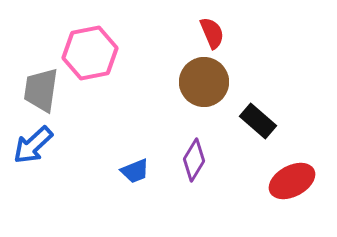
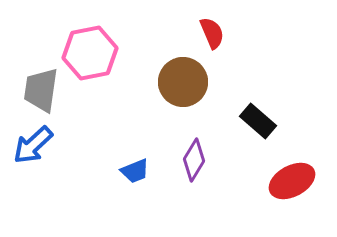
brown circle: moved 21 px left
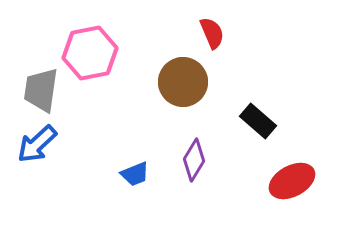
blue arrow: moved 4 px right, 1 px up
blue trapezoid: moved 3 px down
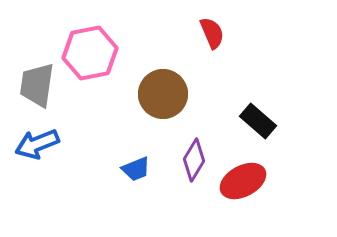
brown circle: moved 20 px left, 12 px down
gray trapezoid: moved 4 px left, 5 px up
blue arrow: rotated 21 degrees clockwise
blue trapezoid: moved 1 px right, 5 px up
red ellipse: moved 49 px left
